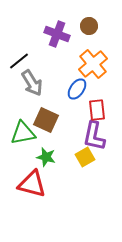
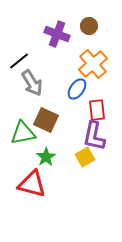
green star: rotated 24 degrees clockwise
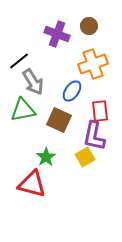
orange cross: rotated 20 degrees clockwise
gray arrow: moved 1 px right, 1 px up
blue ellipse: moved 5 px left, 2 px down
red rectangle: moved 3 px right, 1 px down
brown square: moved 13 px right
green triangle: moved 23 px up
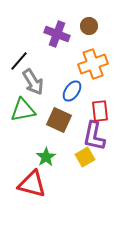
black line: rotated 10 degrees counterclockwise
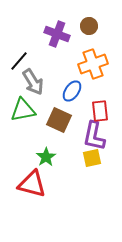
yellow square: moved 7 px right, 1 px down; rotated 18 degrees clockwise
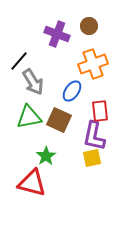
green triangle: moved 6 px right, 7 px down
green star: moved 1 px up
red triangle: moved 1 px up
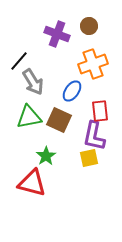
yellow square: moved 3 px left
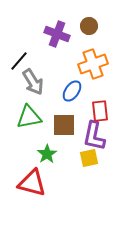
brown square: moved 5 px right, 5 px down; rotated 25 degrees counterclockwise
green star: moved 1 px right, 2 px up
